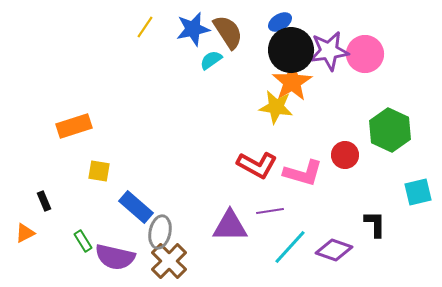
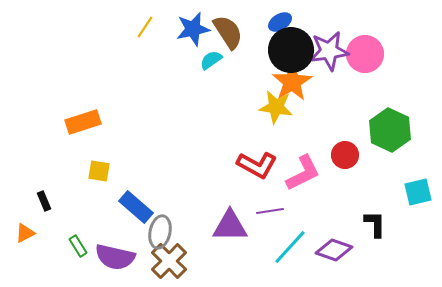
orange rectangle: moved 9 px right, 4 px up
pink L-shape: rotated 42 degrees counterclockwise
green rectangle: moved 5 px left, 5 px down
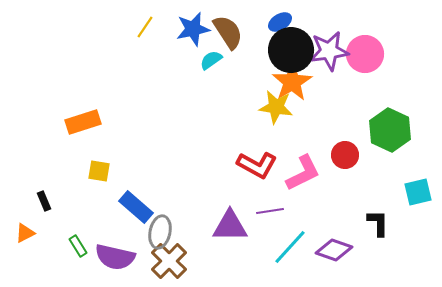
black L-shape: moved 3 px right, 1 px up
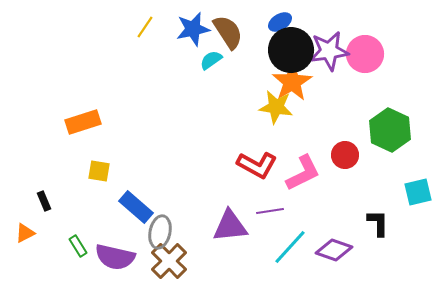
purple triangle: rotated 6 degrees counterclockwise
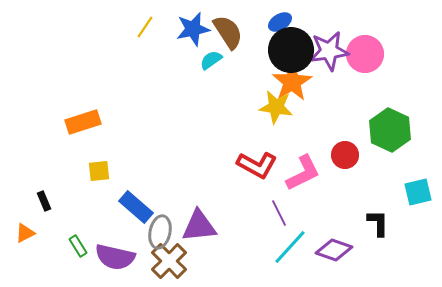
yellow square: rotated 15 degrees counterclockwise
purple line: moved 9 px right, 2 px down; rotated 72 degrees clockwise
purple triangle: moved 31 px left
